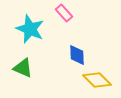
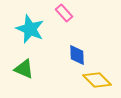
green triangle: moved 1 px right, 1 px down
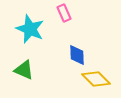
pink rectangle: rotated 18 degrees clockwise
green triangle: moved 1 px down
yellow diamond: moved 1 px left, 1 px up
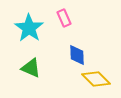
pink rectangle: moved 5 px down
cyan star: moved 1 px left, 1 px up; rotated 12 degrees clockwise
green triangle: moved 7 px right, 2 px up
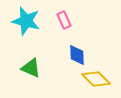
pink rectangle: moved 2 px down
cyan star: moved 3 px left, 7 px up; rotated 20 degrees counterclockwise
